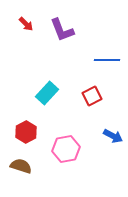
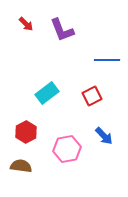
cyan rectangle: rotated 10 degrees clockwise
blue arrow: moved 9 px left; rotated 18 degrees clockwise
pink hexagon: moved 1 px right
brown semicircle: rotated 10 degrees counterclockwise
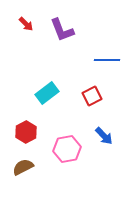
brown semicircle: moved 2 px right, 1 px down; rotated 35 degrees counterclockwise
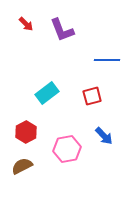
red square: rotated 12 degrees clockwise
brown semicircle: moved 1 px left, 1 px up
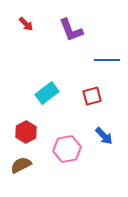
purple L-shape: moved 9 px right
brown semicircle: moved 1 px left, 1 px up
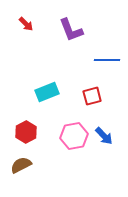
cyan rectangle: moved 1 px up; rotated 15 degrees clockwise
pink hexagon: moved 7 px right, 13 px up
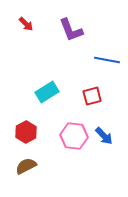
blue line: rotated 10 degrees clockwise
cyan rectangle: rotated 10 degrees counterclockwise
pink hexagon: rotated 16 degrees clockwise
brown semicircle: moved 5 px right, 1 px down
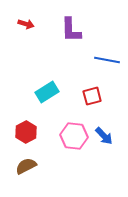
red arrow: rotated 28 degrees counterclockwise
purple L-shape: rotated 20 degrees clockwise
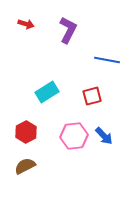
purple L-shape: moved 3 px left; rotated 152 degrees counterclockwise
pink hexagon: rotated 12 degrees counterclockwise
brown semicircle: moved 1 px left
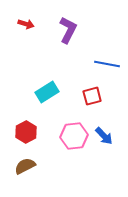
blue line: moved 4 px down
